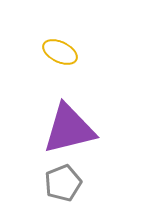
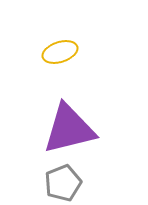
yellow ellipse: rotated 44 degrees counterclockwise
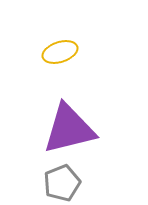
gray pentagon: moved 1 px left
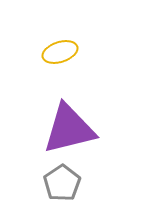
gray pentagon: rotated 12 degrees counterclockwise
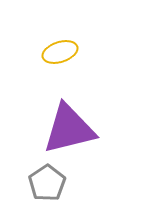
gray pentagon: moved 15 px left
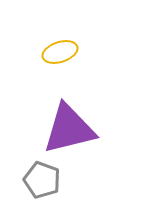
gray pentagon: moved 5 px left, 3 px up; rotated 18 degrees counterclockwise
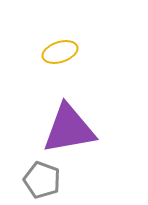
purple triangle: rotated 4 degrees clockwise
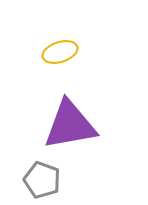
purple triangle: moved 1 px right, 4 px up
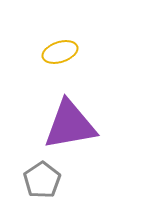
gray pentagon: rotated 18 degrees clockwise
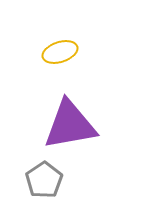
gray pentagon: moved 2 px right
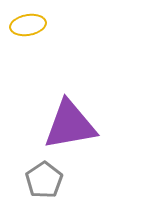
yellow ellipse: moved 32 px left, 27 px up; rotated 8 degrees clockwise
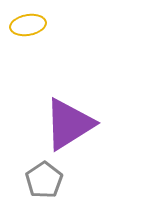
purple triangle: moved 1 px left, 1 px up; rotated 22 degrees counterclockwise
